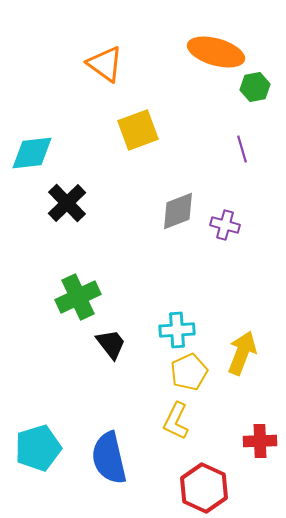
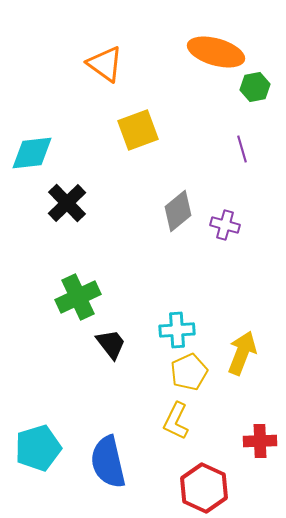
gray diamond: rotated 18 degrees counterclockwise
blue semicircle: moved 1 px left, 4 px down
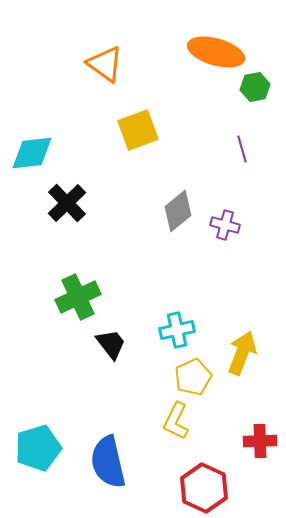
cyan cross: rotated 8 degrees counterclockwise
yellow pentagon: moved 4 px right, 5 px down
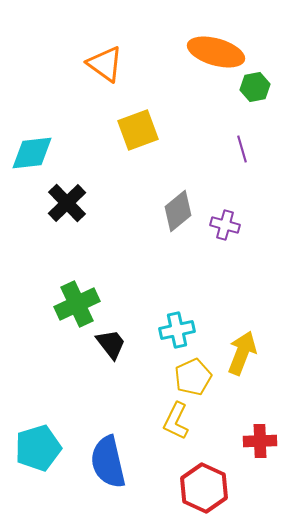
green cross: moved 1 px left, 7 px down
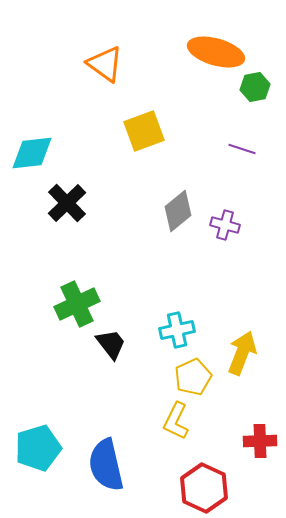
yellow square: moved 6 px right, 1 px down
purple line: rotated 56 degrees counterclockwise
blue semicircle: moved 2 px left, 3 px down
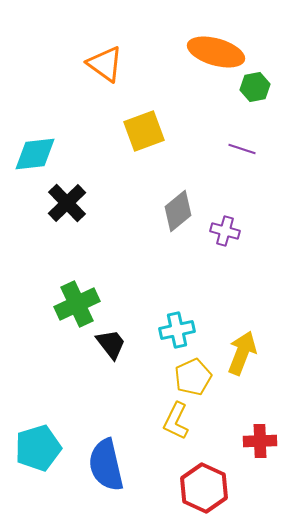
cyan diamond: moved 3 px right, 1 px down
purple cross: moved 6 px down
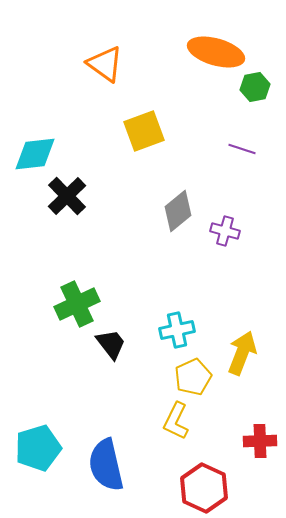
black cross: moved 7 px up
